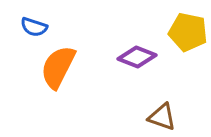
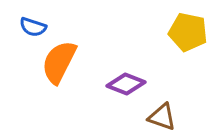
blue semicircle: moved 1 px left
purple diamond: moved 11 px left, 27 px down
orange semicircle: moved 1 px right, 5 px up
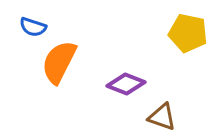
yellow pentagon: moved 1 px down
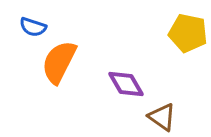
purple diamond: rotated 39 degrees clockwise
brown triangle: rotated 16 degrees clockwise
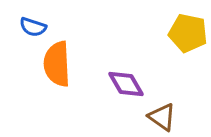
orange semicircle: moved 2 px left, 2 px down; rotated 30 degrees counterclockwise
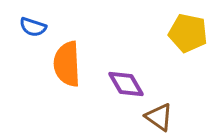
orange semicircle: moved 10 px right
brown triangle: moved 3 px left
